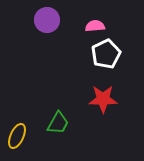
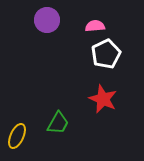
red star: rotated 24 degrees clockwise
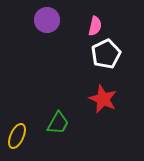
pink semicircle: rotated 108 degrees clockwise
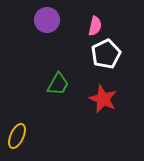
green trapezoid: moved 39 px up
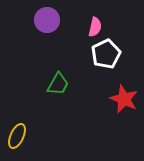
pink semicircle: moved 1 px down
red star: moved 21 px right
